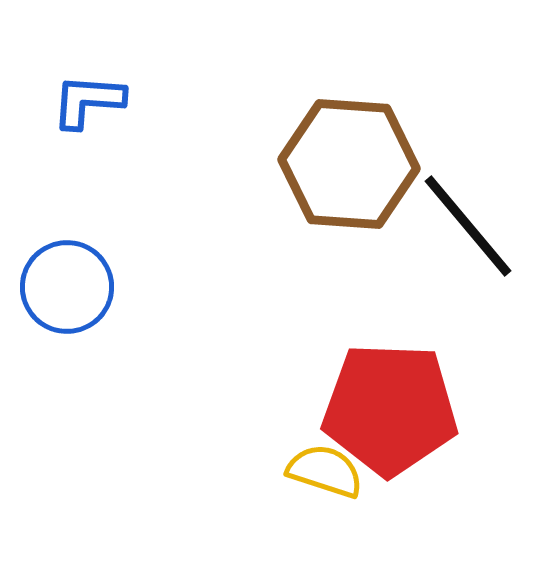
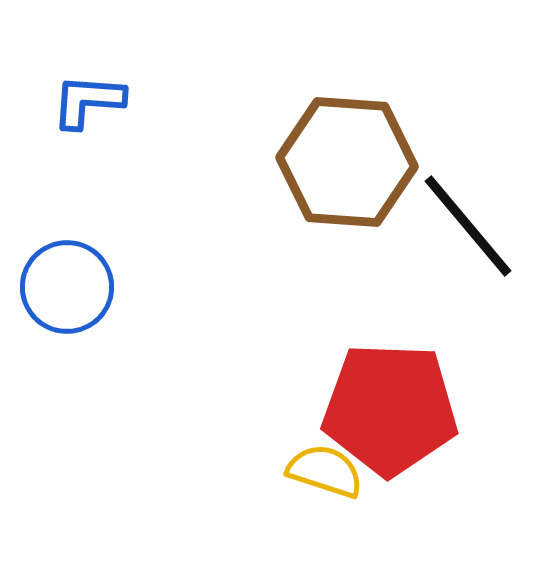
brown hexagon: moved 2 px left, 2 px up
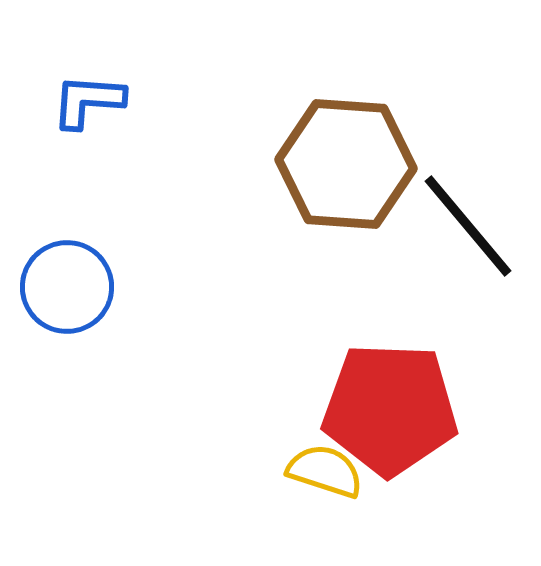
brown hexagon: moved 1 px left, 2 px down
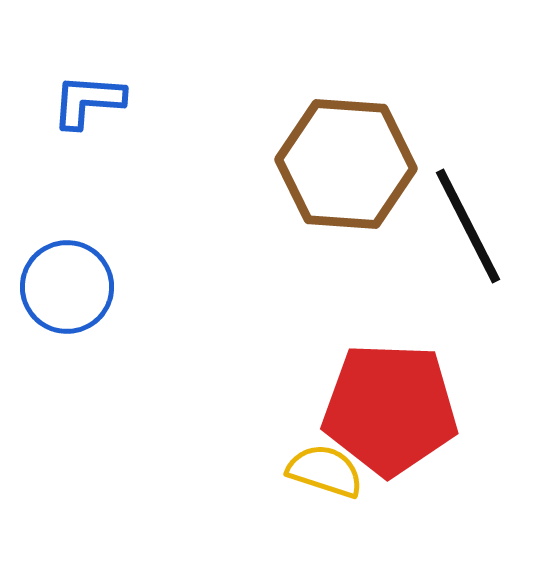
black line: rotated 13 degrees clockwise
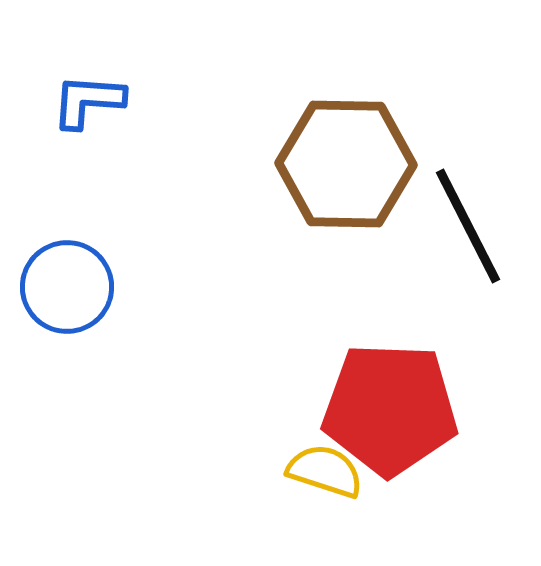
brown hexagon: rotated 3 degrees counterclockwise
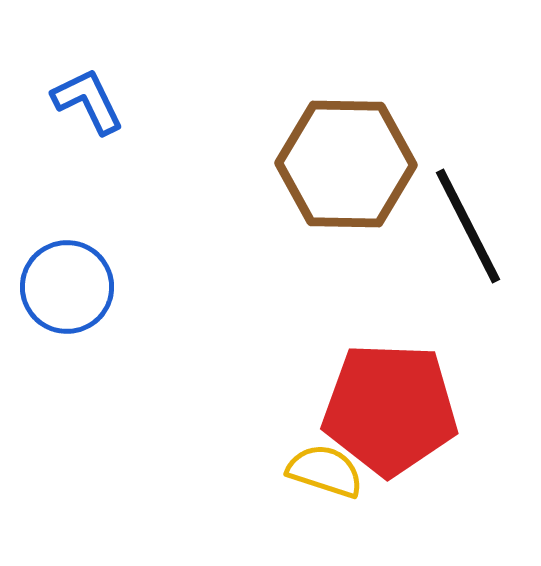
blue L-shape: rotated 60 degrees clockwise
